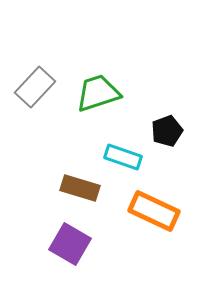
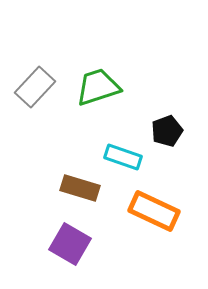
green trapezoid: moved 6 px up
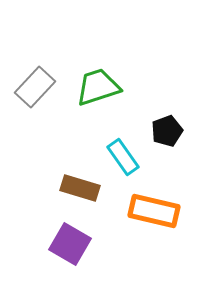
cyan rectangle: rotated 36 degrees clockwise
orange rectangle: rotated 12 degrees counterclockwise
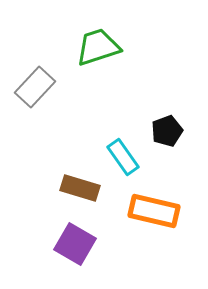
green trapezoid: moved 40 px up
purple square: moved 5 px right
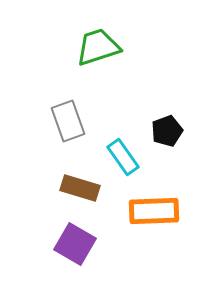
gray rectangle: moved 33 px right, 34 px down; rotated 63 degrees counterclockwise
orange rectangle: rotated 15 degrees counterclockwise
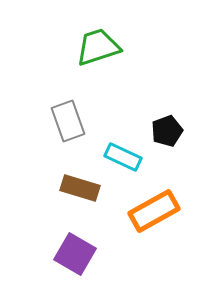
cyan rectangle: rotated 30 degrees counterclockwise
orange rectangle: rotated 27 degrees counterclockwise
purple square: moved 10 px down
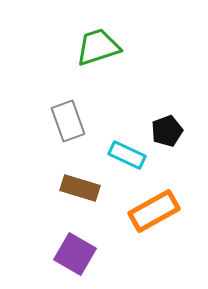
cyan rectangle: moved 4 px right, 2 px up
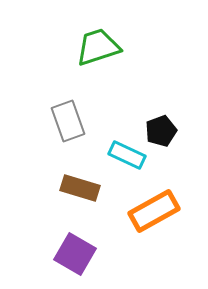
black pentagon: moved 6 px left
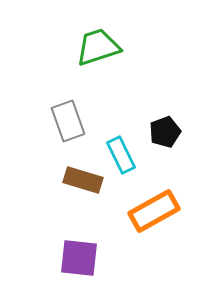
black pentagon: moved 4 px right, 1 px down
cyan rectangle: moved 6 px left; rotated 39 degrees clockwise
brown rectangle: moved 3 px right, 8 px up
purple square: moved 4 px right, 4 px down; rotated 24 degrees counterclockwise
